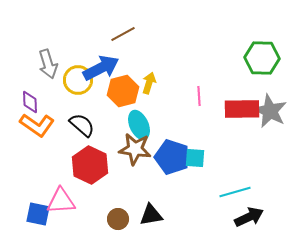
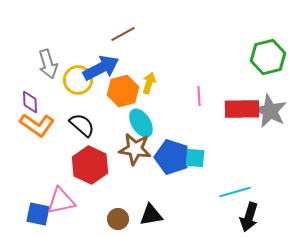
green hexagon: moved 6 px right, 1 px up; rotated 16 degrees counterclockwise
cyan ellipse: moved 2 px right, 2 px up; rotated 8 degrees counterclockwise
pink triangle: rotated 8 degrees counterclockwise
black arrow: rotated 132 degrees clockwise
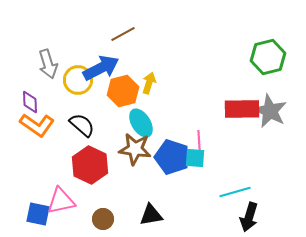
pink line: moved 44 px down
brown circle: moved 15 px left
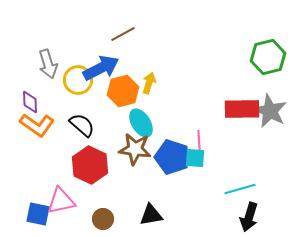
cyan line: moved 5 px right, 3 px up
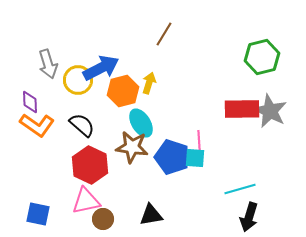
brown line: moved 41 px right; rotated 30 degrees counterclockwise
green hexagon: moved 6 px left
brown star: moved 3 px left, 2 px up
pink triangle: moved 25 px right
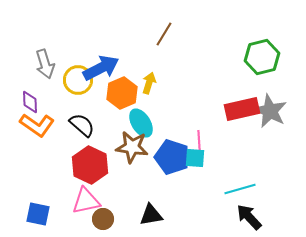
gray arrow: moved 3 px left
orange hexagon: moved 1 px left, 2 px down; rotated 8 degrees counterclockwise
red rectangle: rotated 12 degrees counterclockwise
black arrow: rotated 120 degrees clockwise
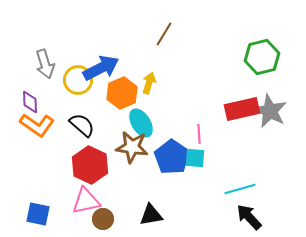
pink line: moved 6 px up
blue pentagon: rotated 16 degrees clockwise
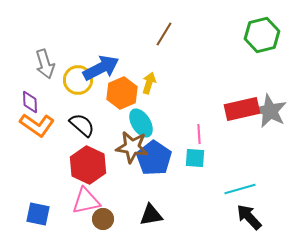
green hexagon: moved 22 px up
blue pentagon: moved 18 px left, 1 px down
red hexagon: moved 2 px left
